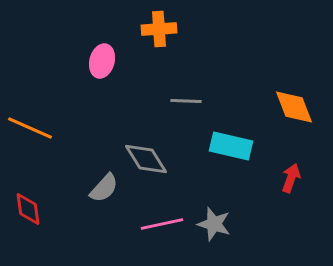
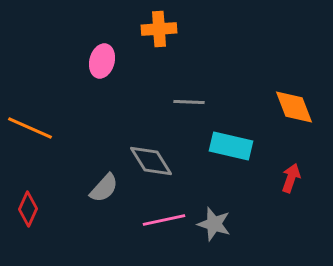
gray line: moved 3 px right, 1 px down
gray diamond: moved 5 px right, 2 px down
red diamond: rotated 32 degrees clockwise
pink line: moved 2 px right, 4 px up
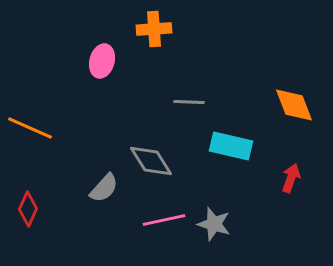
orange cross: moved 5 px left
orange diamond: moved 2 px up
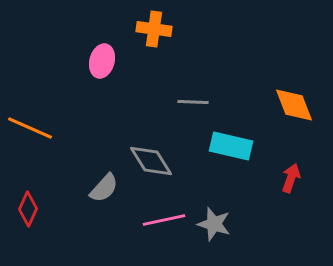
orange cross: rotated 12 degrees clockwise
gray line: moved 4 px right
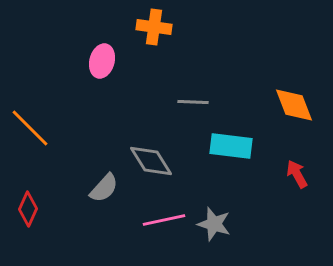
orange cross: moved 2 px up
orange line: rotated 21 degrees clockwise
cyan rectangle: rotated 6 degrees counterclockwise
red arrow: moved 6 px right, 4 px up; rotated 48 degrees counterclockwise
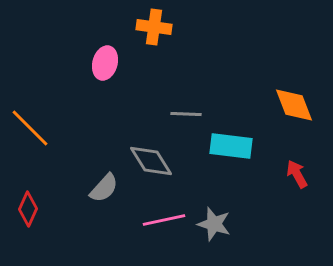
pink ellipse: moved 3 px right, 2 px down
gray line: moved 7 px left, 12 px down
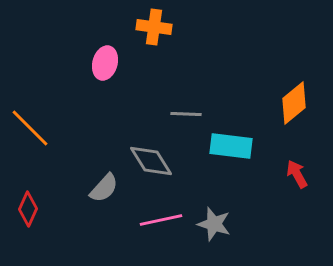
orange diamond: moved 2 px up; rotated 72 degrees clockwise
pink line: moved 3 px left
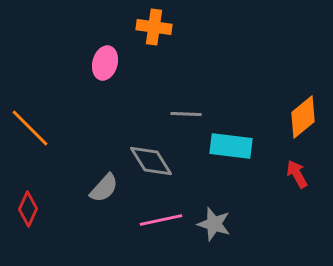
orange diamond: moved 9 px right, 14 px down
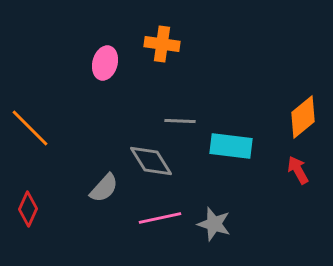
orange cross: moved 8 px right, 17 px down
gray line: moved 6 px left, 7 px down
red arrow: moved 1 px right, 4 px up
pink line: moved 1 px left, 2 px up
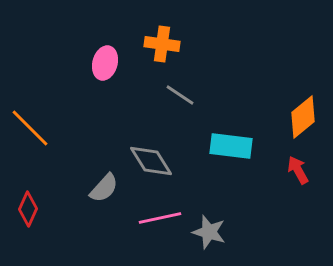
gray line: moved 26 px up; rotated 32 degrees clockwise
gray star: moved 5 px left, 8 px down
